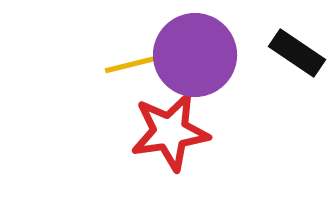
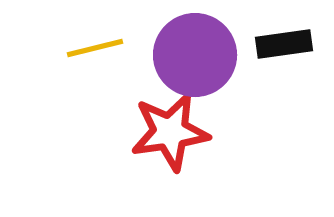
black rectangle: moved 13 px left, 9 px up; rotated 42 degrees counterclockwise
yellow line: moved 38 px left, 16 px up
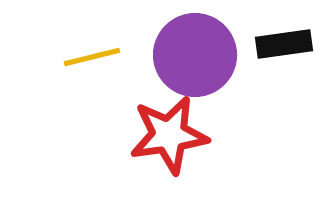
yellow line: moved 3 px left, 9 px down
red star: moved 1 px left, 3 px down
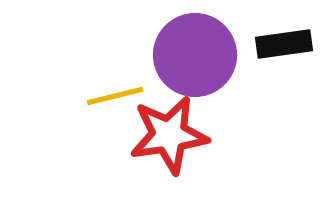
yellow line: moved 23 px right, 39 px down
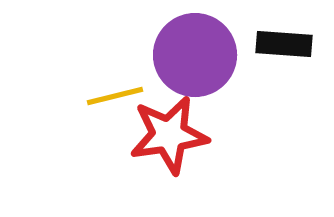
black rectangle: rotated 12 degrees clockwise
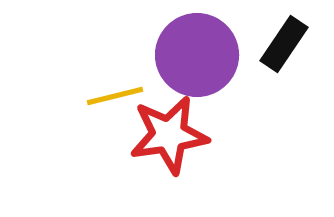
black rectangle: rotated 60 degrees counterclockwise
purple circle: moved 2 px right
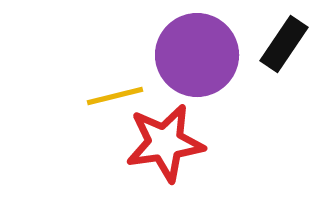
red star: moved 4 px left, 8 px down
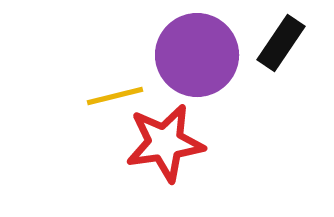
black rectangle: moved 3 px left, 1 px up
